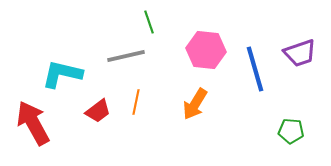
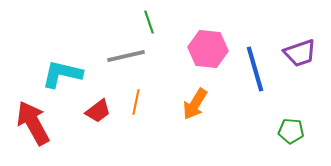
pink hexagon: moved 2 px right, 1 px up
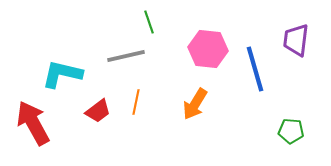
purple trapezoid: moved 4 px left, 13 px up; rotated 116 degrees clockwise
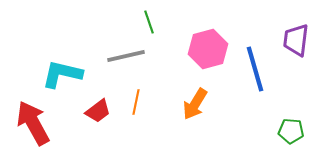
pink hexagon: rotated 21 degrees counterclockwise
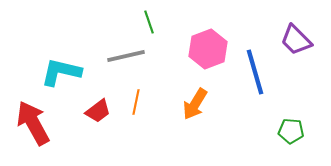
purple trapezoid: rotated 52 degrees counterclockwise
pink hexagon: rotated 6 degrees counterclockwise
blue line: moved 3 px down
cyan L-shape: moved 1 px left, 2 px up
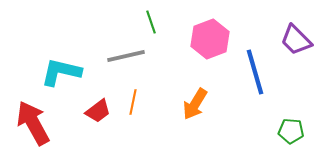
green line: moved 2 px right
pink hexagon: moved 2 px right, 10 px up
orange line: moved 3 px left
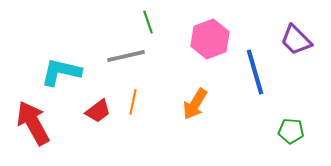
green line: moved 3 px left
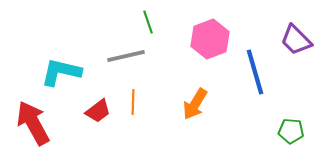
orange line: rotated 10 degrees counterclockwise
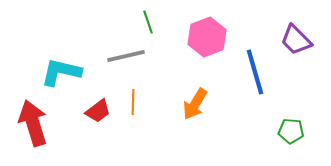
pink hexagon: moved 3 px left, 2 px up
red arrow: rotated 12 degrees clockwise
